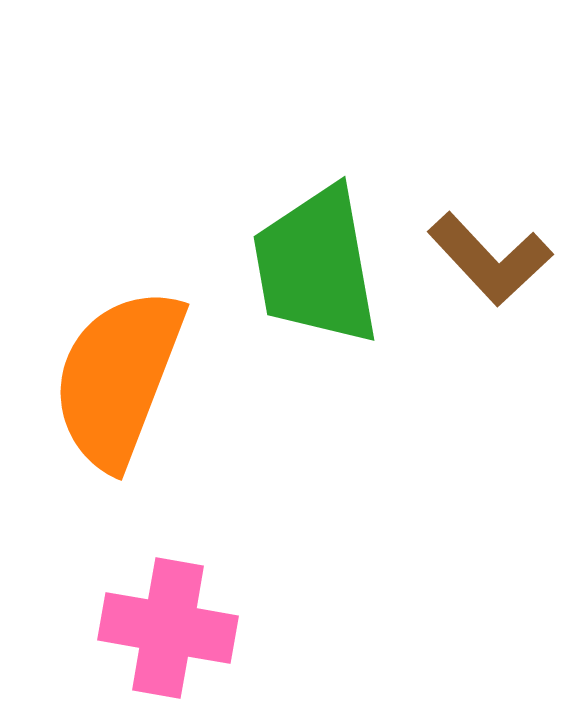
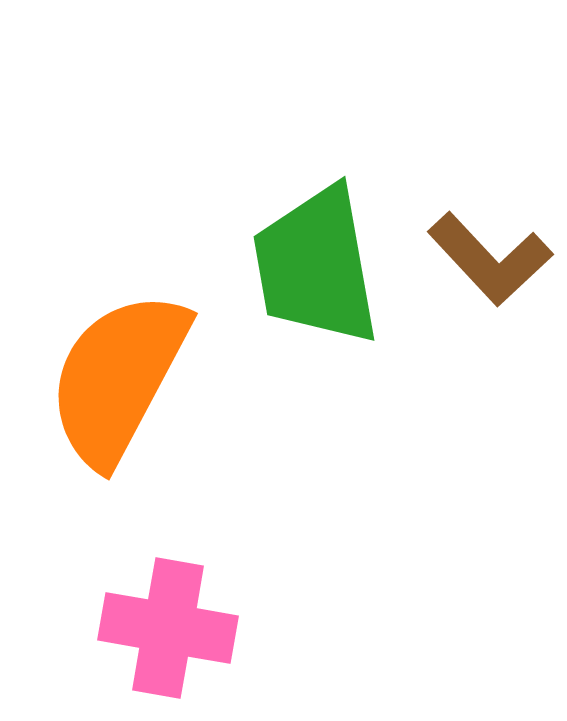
orange semicircle: rotated 7 degrees clockwise
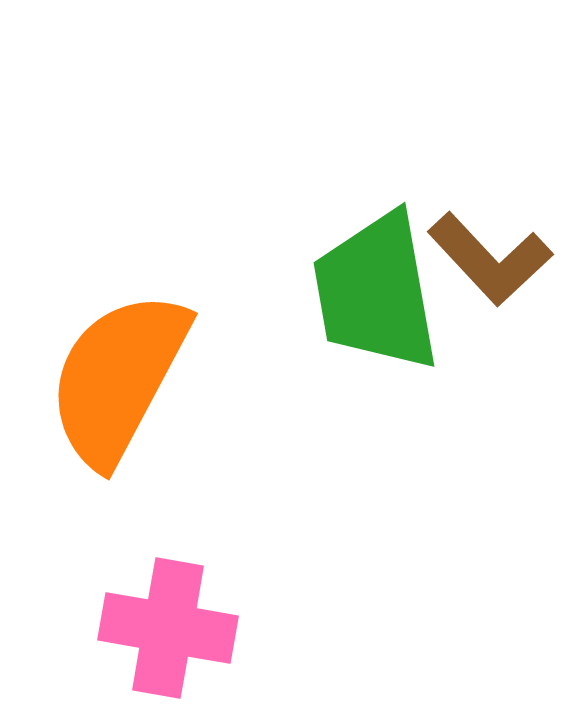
green trapezoid: moved 60 px right, 26 px down
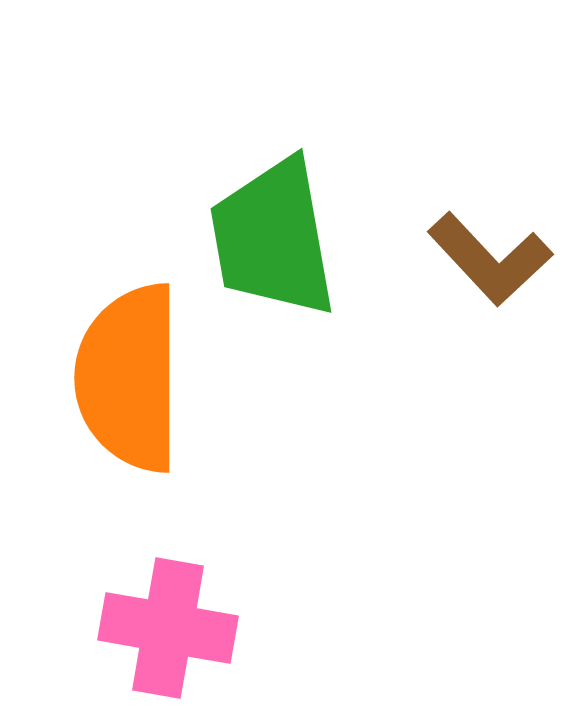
green trapezoid: moved 103 px left, 54 px up
orange semicircle: moved 11 px right; rotated 28 degrees counterclockwise
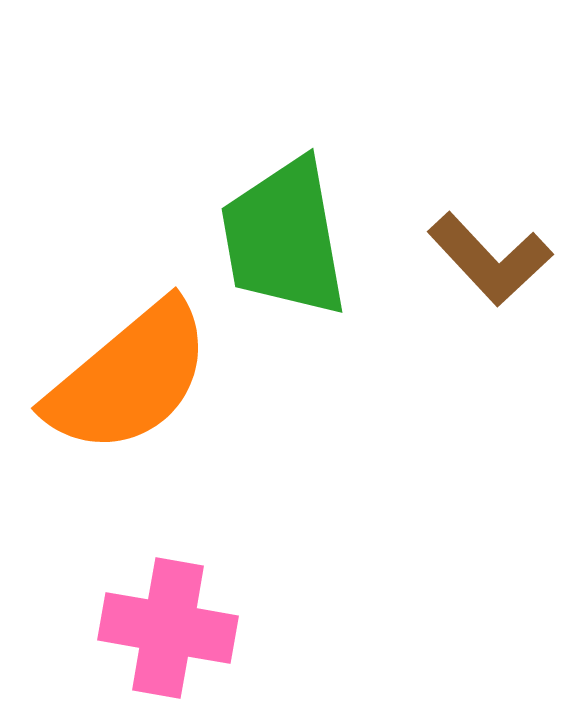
green trapezoid: moved 11 px right
orange semicircle: rotated 130 degrees counterclockwise
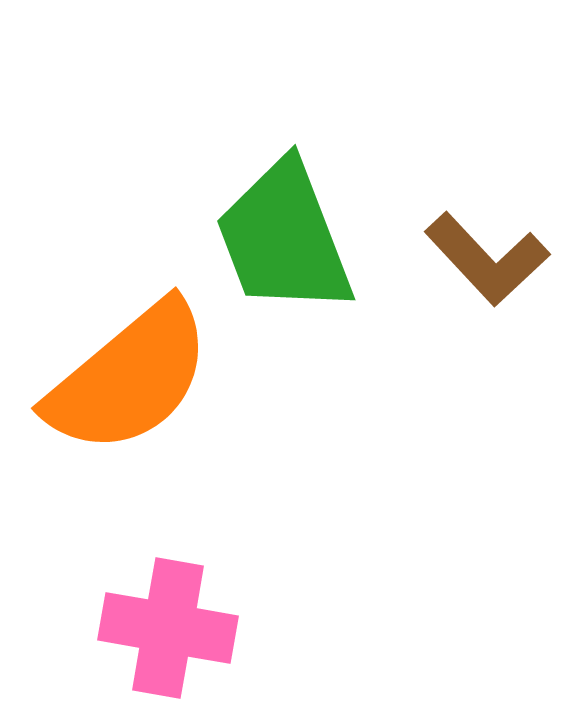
green trapezoid: rotated 11 degrees counterclockwise
brown L-shape: moved 3 px left
